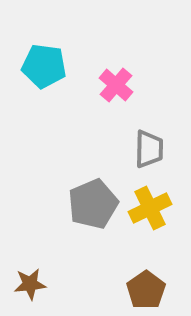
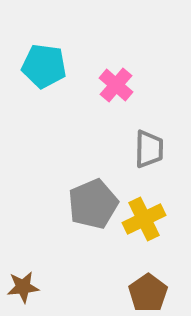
yellow cross: moved 6 px left, 11 px down
brown star: moved 7 px left, 3 px down
brown pentagon: moved 2 px right, 3 px down
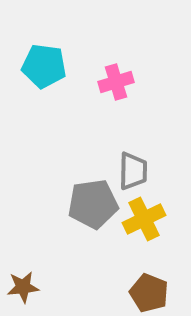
pink cross: moved 3 px up; rotated 32 degrees clockwise
gray trapezoid: moved 16 px left, 22 px down
gray pentagon: rotated 15 degrees clockwise
brown pentagon: moved 1 px right; rotated 15 degrees counterclockwise
